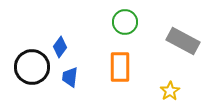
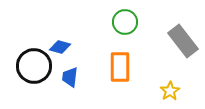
gray rectangle: rotated 24 degrees clockwise
blue diamond: rotated 70 degrees clockwise
black circle: moved 2 px right, 1 px up
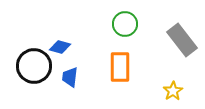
green circle: moved 2 px down
gray rectangle: moved 1 px left, 1 px up
yellow star: moved 3 px right
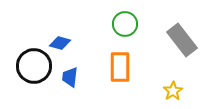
blue diamond: moved 4 px up
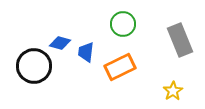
green circle: moved 2 px left
gray rectangle: moved 2 px left; rotated 16 degrees clockwise
orange rectangle: rotated 64 degrees clockwise
blue trapezoid: moved 16 px right, 25 px up
